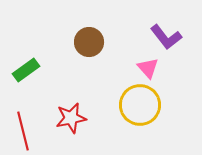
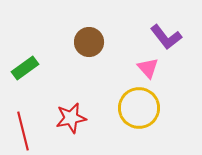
green rectangle: moved 1 px left, 2 px up
yellow circle: moved 1 px left, 3 px down
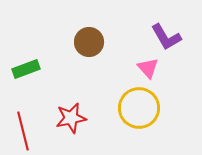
purple L-shape: rotated 8 degrees clockwise
green rectangle: moved 1 px right, 1 px down; rotated 16 degrees clockwise
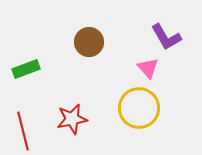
red star: moved 1 px right, 1 px down
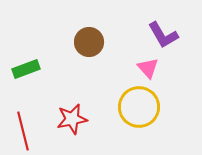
purple L-shape: moved 3 px left, 2 px up
yellow circle: moved 1 px up
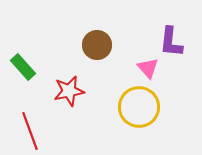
purple L-shape: moved 8 px right, 7 px down; rotated 36 degrees clockwise
brown circle: moved 8 px right, 3 px down
green rectangle: moved 3 px left, 2 px up; rotated 68 degrees clockwise
red star: moved 3 px left, 28 px up
red line: moved 7 px right; rotated 6 degrees counterclockwise
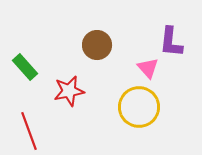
green rectangle: moved 2 px right
red line: moved 1 px left
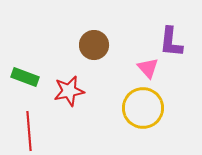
brown circle: moved 3 px left
green rectangle: moved 10 px down; rotated 28 degrees counterclockwise
yellow circle: moved 4 px right, 1 px down
red line: rotated 15 degrees clockwise
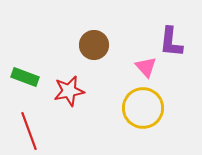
pink triangle: moved 2 px left, 1 px up
red line: rotated 15 degrees counterclockwise
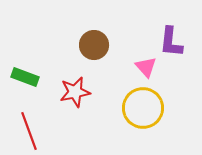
red star: moved 6 px right, 1 px down
